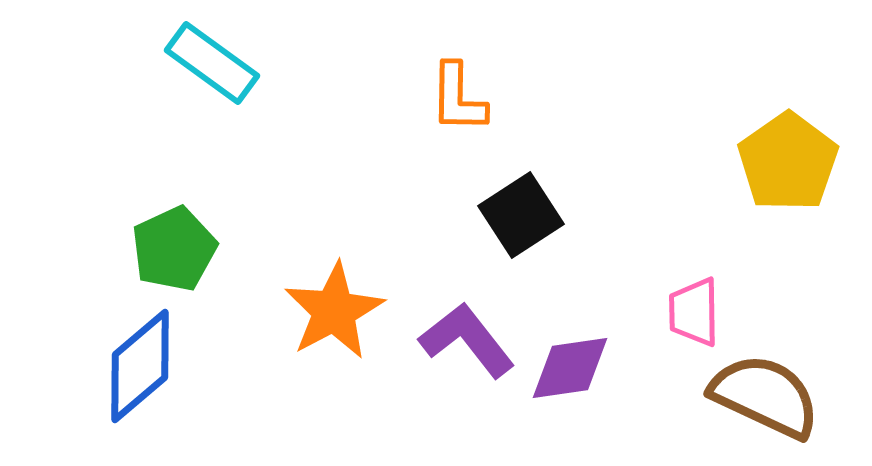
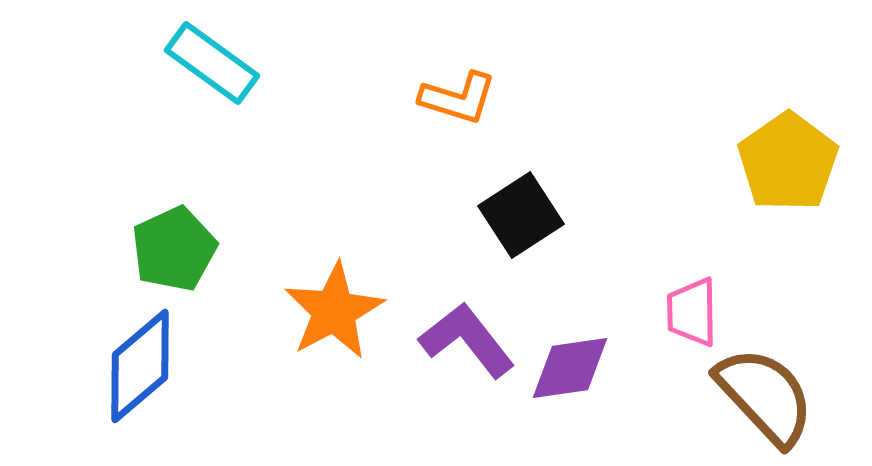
orange L-shape: rotated 74 degrees counterclockwise
pink trapezoid: moved 2 px left
brown semicircle: rotated 22 degrees clockwise
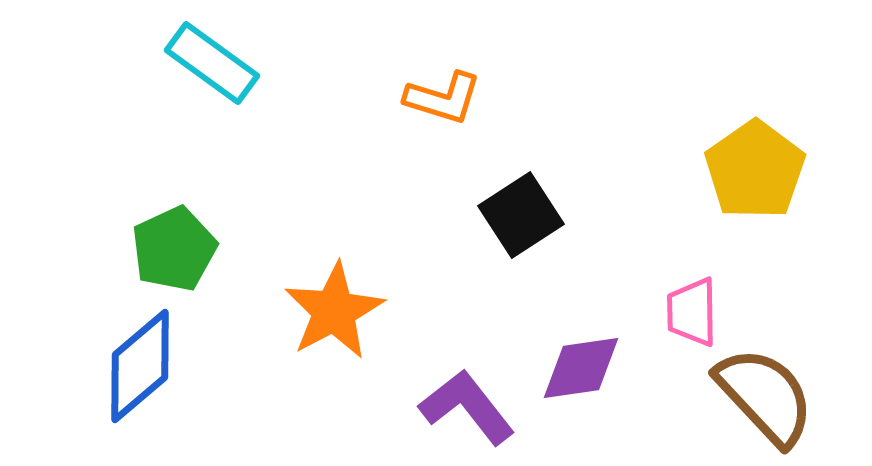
orange L-shape: moved 15 px left
yellow pentagon: moved 33 px left, 8 px down
purple L-shape: moved 67 px down
purple diamond: moved 11 px right
